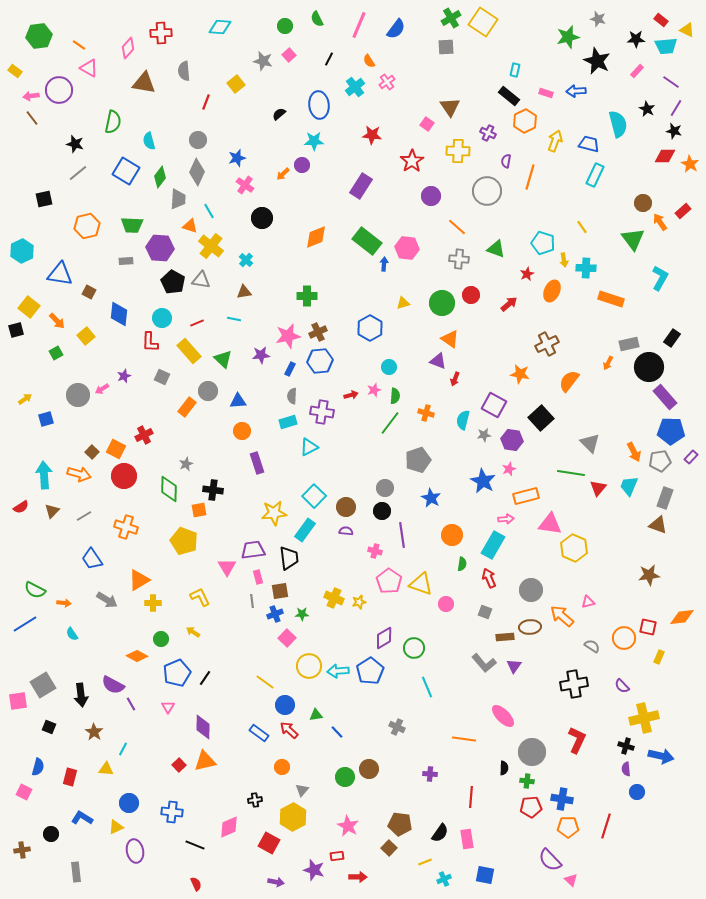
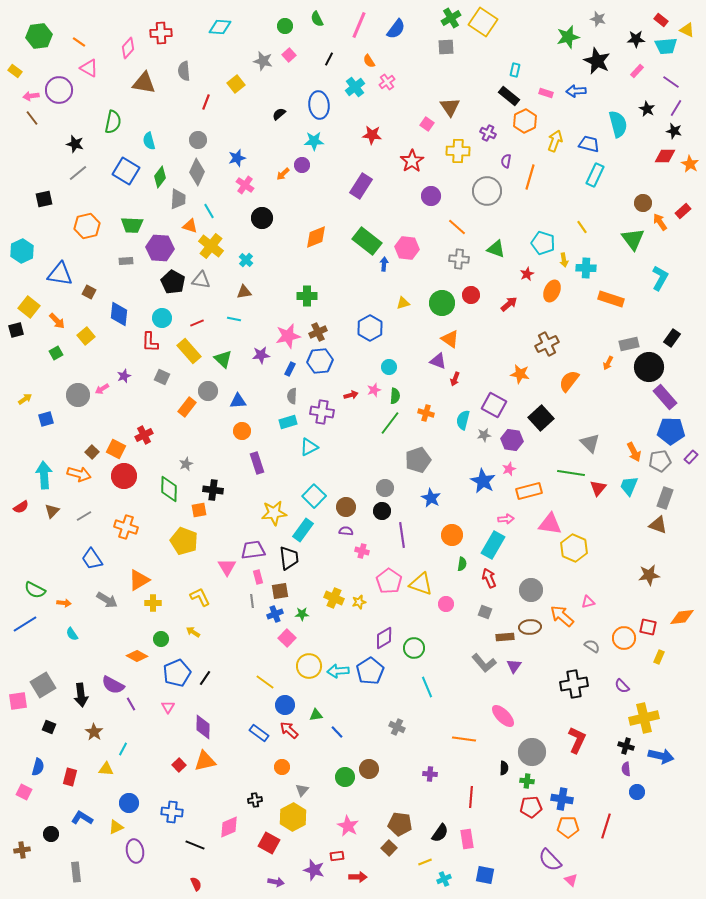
orange line at (79, 45): moved 3 px up
orange rectangle at (526, 496): moved 3 px right, 5 px up
cyan rectangle at (305, 530): moved 2 px left
pink cross at (375, 551): moved 13 px left
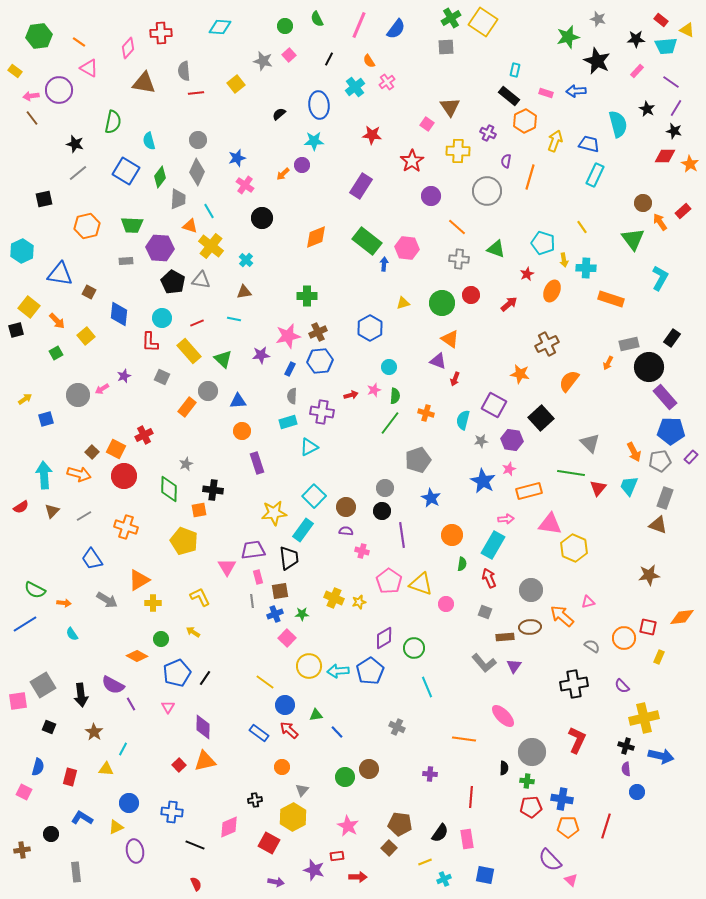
red line at (206, 102): moved 10 px left, 9 px up; rotated 63 degrees clockwise
gray star at (484, 435): moved 3 px left, 6 px down
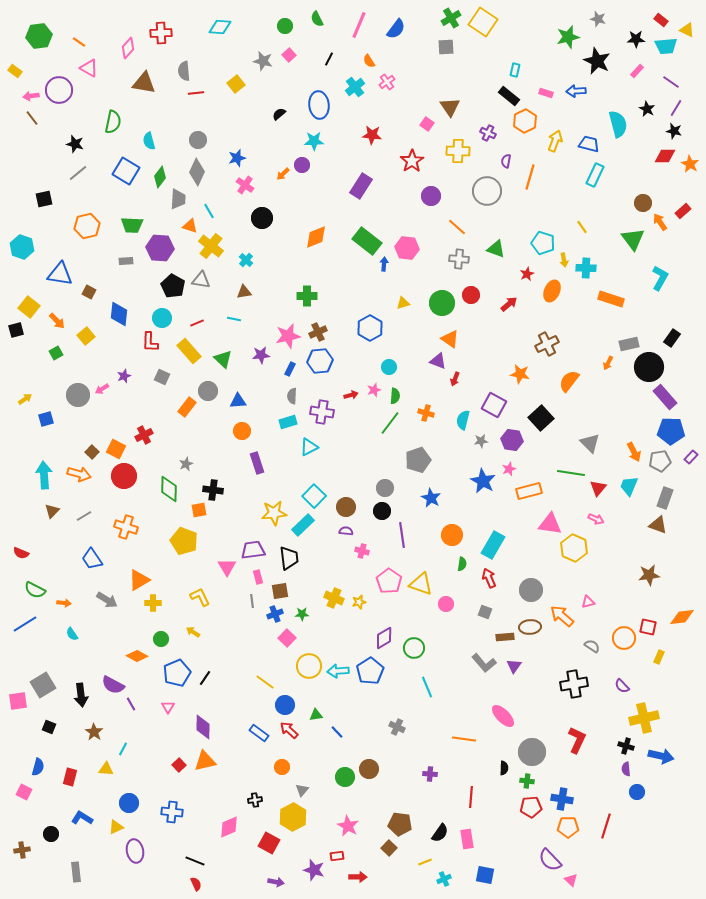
cyan hexagon at (22, 251): moved 4 px up; rotated 15 degrees counterclockwise
black pentagon at (173, 282): moved 4 px down
red semicircle at (21, 507): moved 46 px down; rotated 56 degrees clockwise
pink arrow at (506, 519): moved 90 px right; rotated 28 degrees clockwise
cyan rectangle at (303, 530): moved 5 px up; rotated 10 degrees clockwise
black line at (195, 845): moved 16 px down
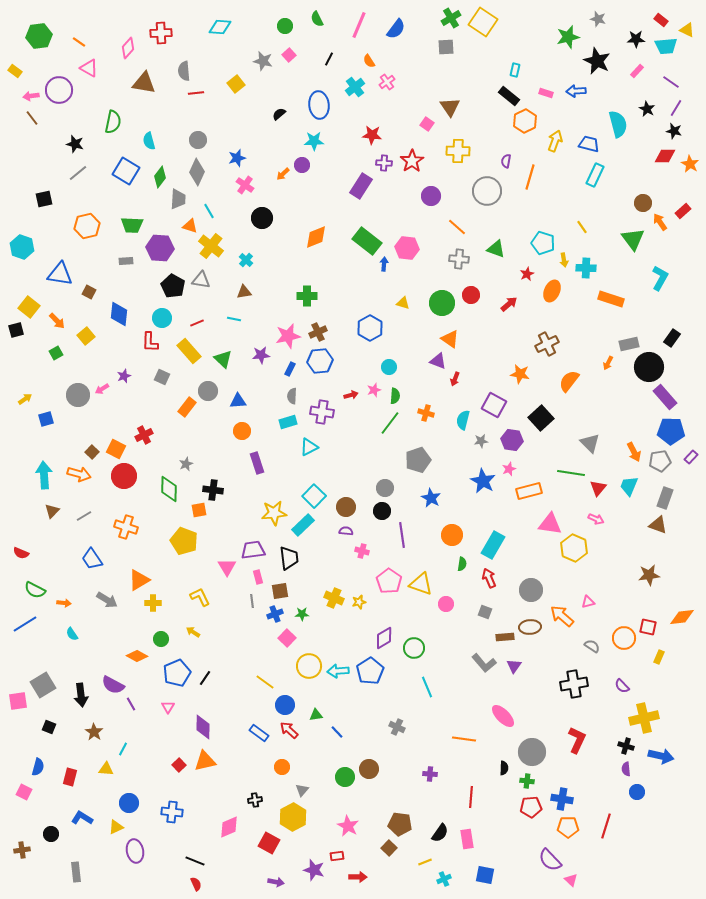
purple cross at (488, 133): moved 104 px left, 30 px down; rotated 21 degrees counterclockwise
yellow triangle at (403, 303): rotated 32 degrees clockwise
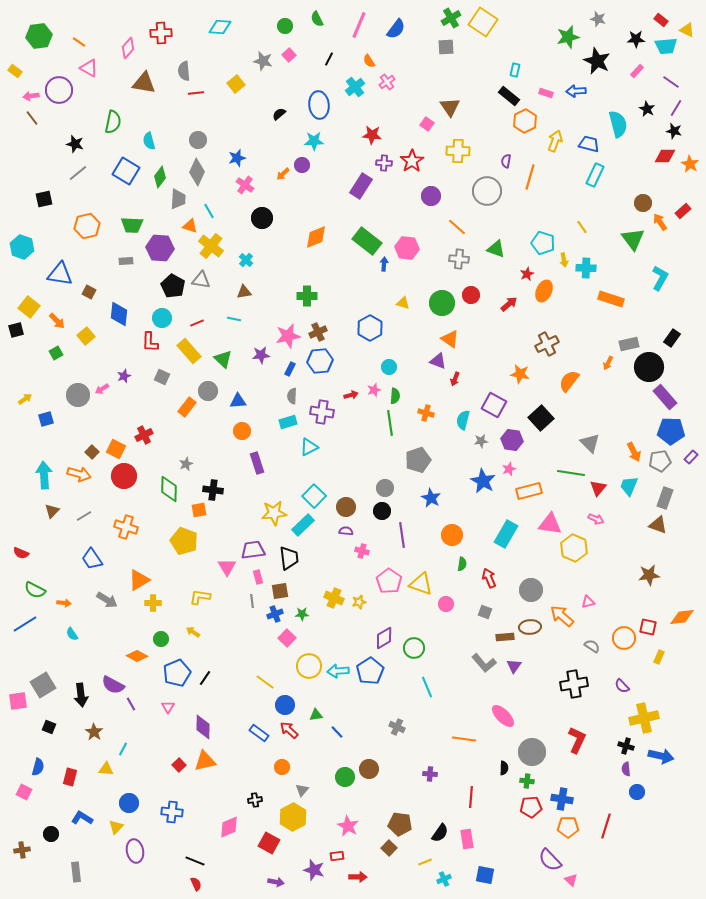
orange ellipse at (552, 291): moved 8 px left
green line at (390, 423): rotated 45 degrees counterclockwise
cyan rectangle at (493, 545): moved 13 px right, 11 px up
yellow L-shape at (200, 597): rotated 55 degrees counterclockwise
yellow triangle at (116, 827): rotated 21 degrees counterclockwise
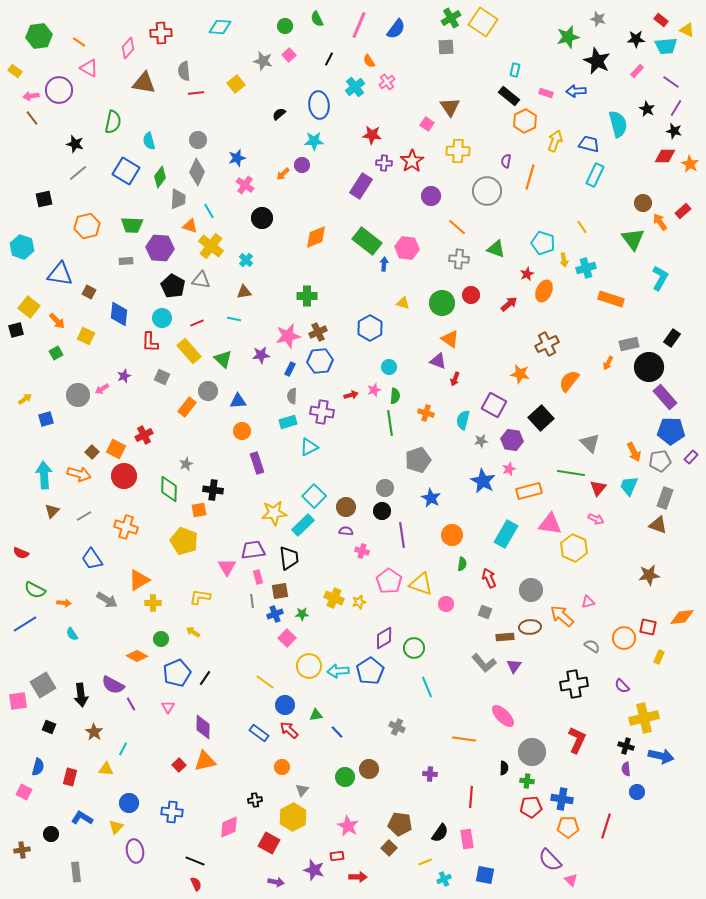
cyan cross at (586, 268): rotated 18 degrees counterclockwise
yellow square at (86, 336): rotated 24 degrees counterclockwise
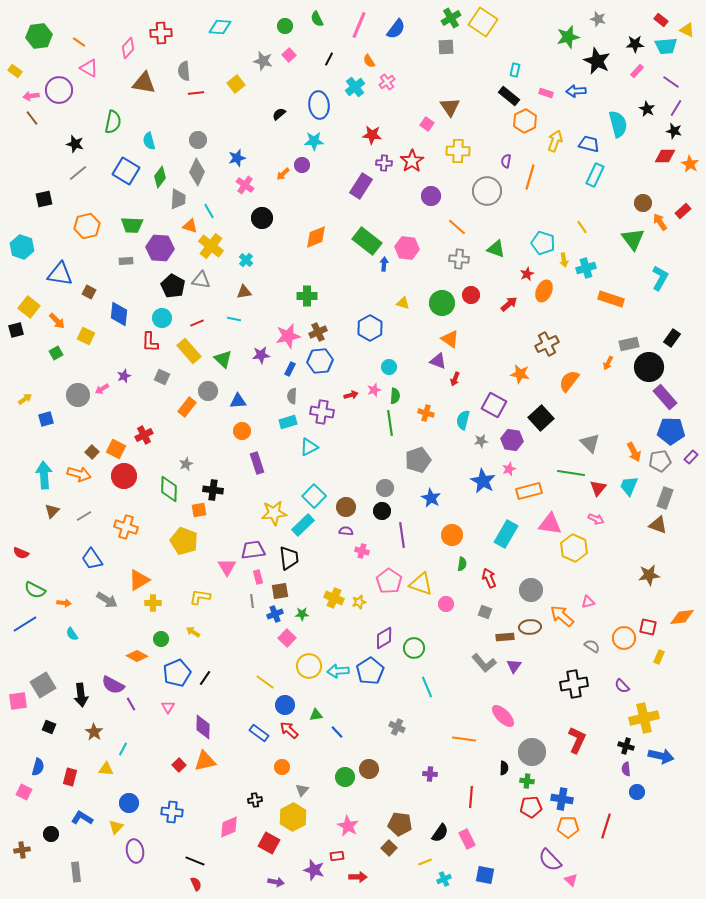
black star at (636, 39): moved 1 px left, 5 px down
pink rectangle at (467, 839): rotated 18 degrees counterclockwise
